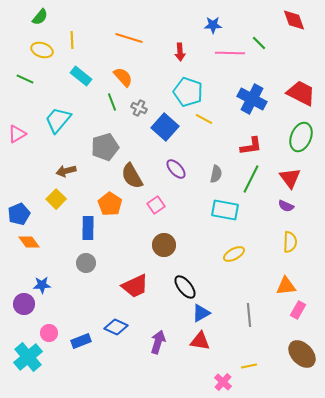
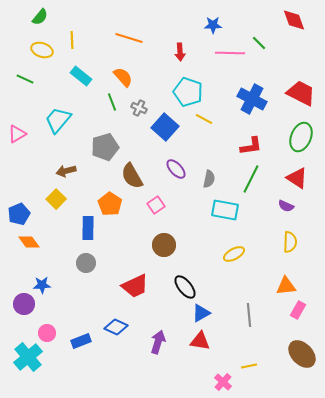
gray semicircle at (216, 174): moved 7 px left, 5 px down
red triangle at (290, 178): moved 7 px right; rotated 20 degrees counterclockwise
pink circle at (49, 333): moved 2 px left
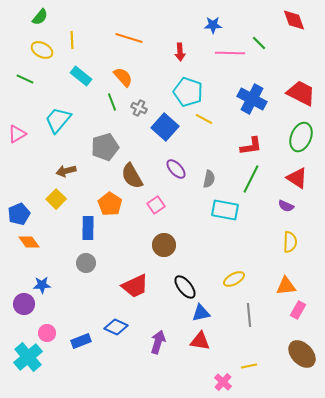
yellow ellipse at (42, 50): rotated 10 degrees clockwise
yellow ellipse at (234, 254): moved 25 px down
blue triangle at (201, 313): rotated 18 degrees clockwise
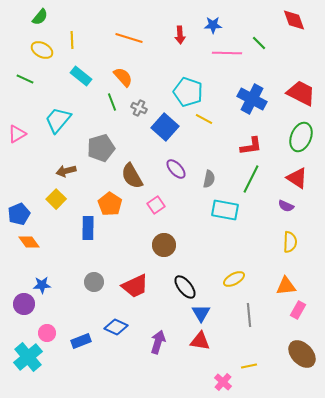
red arrow at (180, 52): moved 17 px up
pink line at (230, 53): moved 3 px left
gray pentagon at (105, 147): moved 4 px left, 1 px down
gray circle at (86, 263): moved 8 px right, 19 px down
blue triangle at (201, 313): rotated 48 degrees counterclockwise
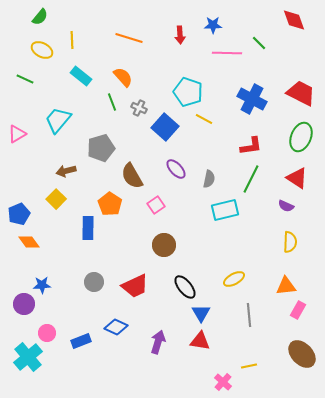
cyan rectangle at (225, 210): rotated 24 degrees counterclockwise
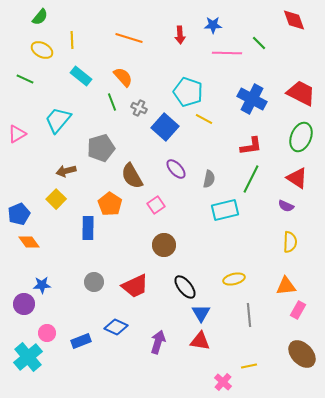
yellow ellipse at (234, 279): rotated 15 degrees clockwise
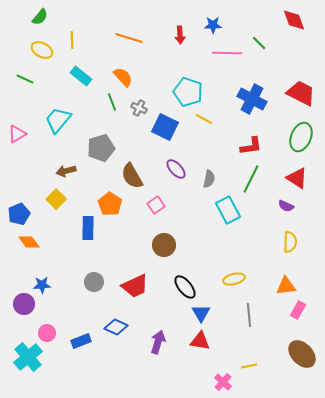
blue square at (165, 127): rotated 16 degrees counterclockwise
cyan rectangle at (225, 210): moved 3 px right; rotated 76 degrees clockwise
